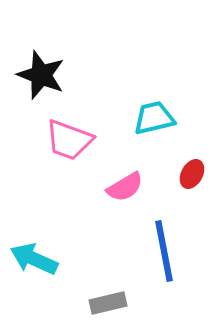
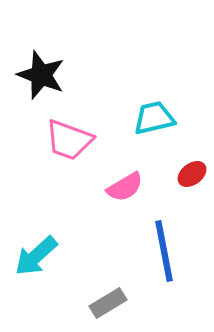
red ellipse: rotated 24 degrees clockwise
cyan arrow: moved 2 px right, 3 px up; rotated 66 degrees counterclockwise
gray rectangle: rotated 18 degrees counterclockwise
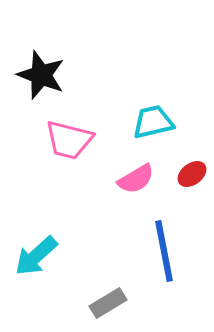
cyan trapezoid: moved 1 px left, 4 px down
pink trapezoid: rotated 6 degrees counterclockwise
pink semicircle: moved 11 px right, 8 px up
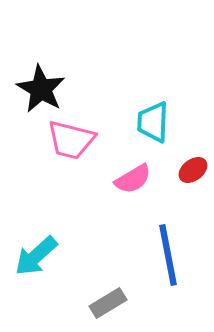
black star: moved 14 px down; rotated 9 degrees clockwise
cyan trapezoid: rotated 75 degrees counterclockwise
pink trapezoid: moved 2 px right
red ellipse: moved 1 px right, 4 px up
pink semicircle: moved 3 px left
blue line: moved 4 px right, 4 px down
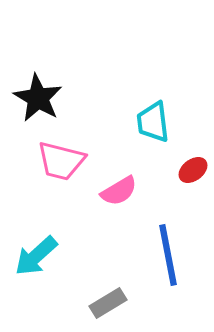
black star: moved 3 px left, 9 px down
cyan trapezoid: rotated 9 degrees counterclockwise
pink trapezoid: moved 10 px left, 21 px down
pink semicircle: moved 14 px left, 12 px down
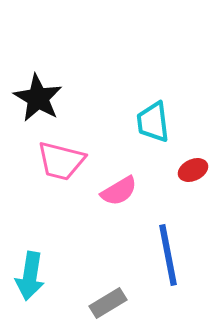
red ellipse: rotated 12 degrees clockwise
cyan arrow: moved 6 px left, 20 px down; rotated 39 degrees counterclockwise
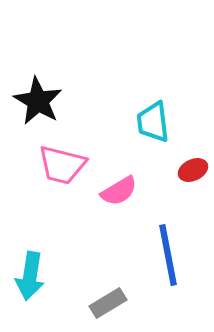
black star: moved 3 px down
pink trapezoid: moved 1 px right, 4 px down
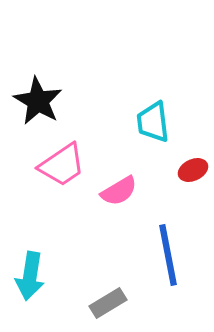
pink trapezoid: rotated 48 degrees counterclockwise
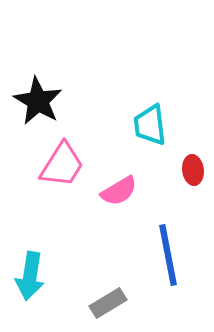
cyan trapezoid: moved 3 px left, 3 px down
pink trapezoid: rotated 24 degrees counterclockwise
red ellipse: rotated 72 degrees counterclockwise
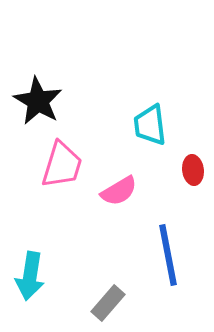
pink trapezoid: rotated 15 degrees counterclockwise
gray rectangle: rotated 18 degrees counterclockwise
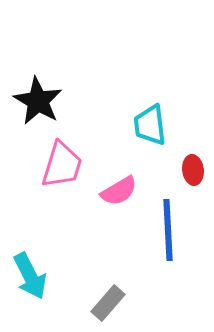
blue line: moved 25 px up; rotated 8 degrees clockwise
cyan arrow: rotated 36 degrees counterclockwise
